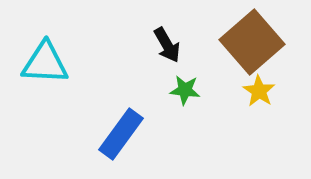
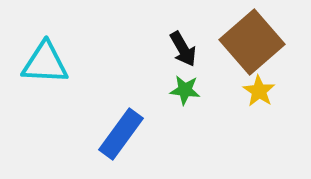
black arrow: moved 16 px right, 4 px down
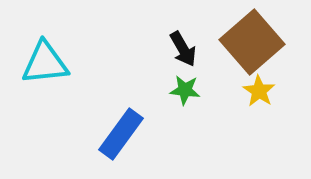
cyan triangle: rotated 9 degrees counterclockwise
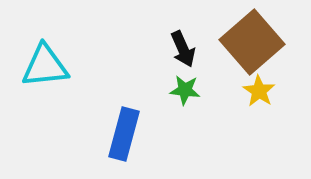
black arrow: rotated 6 degrees clockwise
cyan triangle: moved 3 px down
blue rectangle: moved 3 px right; rotated 21 degrees counterclockwise
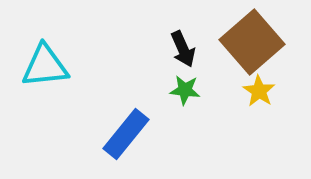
blue rectangle: moved 2 px right; rotated 24 degrees clockwise
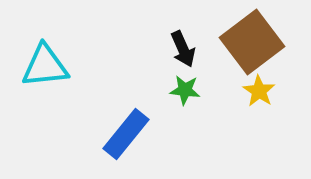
brown square: rotated 4 degrees clockwise
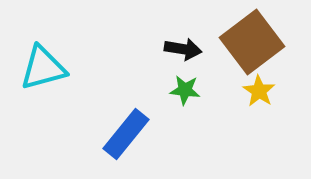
black arrow: rotated 57 degrees counterclockwise
cyan triangle: moved 2 px left, 2 px down; rotated 9 degrees counterclockwise
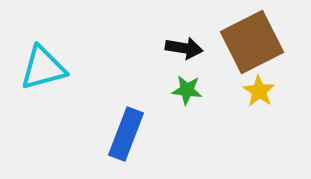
brown square: rotated 10 degrees clockwise
black arrow: moved 1 px right, 1 px up
green star: moved 2 px right
blue rectangle: rotated 18 degrees counterclockwise
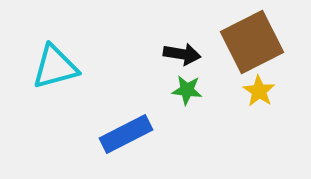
black arrow: moved 2 px left, 6 px down
cyan triangle: moved 12 px right, 1 px up
blue rectangle: rotated 42 degrees clockwise
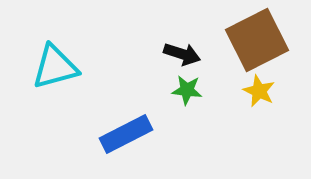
brown square: moved 5 px right, 2 px up
black arrow: rotated 9 degrees clockwise
yellow star: rotated 8 degrees counterclockwise
